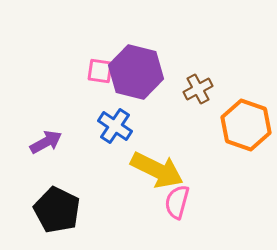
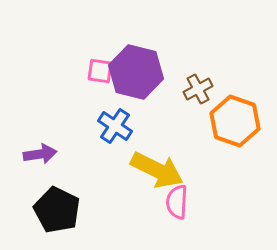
orange hexagon: moved 11 px left, 4 px up
purple arrow: moved 6 px left, 12 px down; rotated 20 degrees clockwise
pink semicircle: rotated 12 degrees counterclockwise
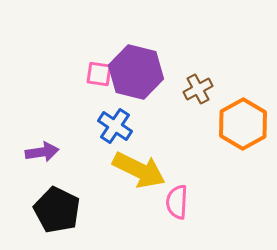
pink square: moved 1 px left, 3 px down
orange hexagon: moved 8 px right, 3 px down; rotated 12 degrees clockwise
purple arrow: moved 2 px right, 2 px up
yellow arrow: moved 18 px left
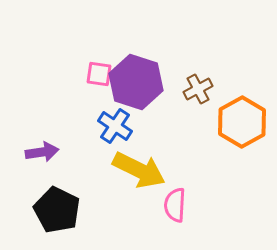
purple hexagon: moved 10 px down; rotated 4 degrees clockwise
orange hexagon: moved 1 px left, 2 px up
pink semicircle: moved 2 px left, 3 px down
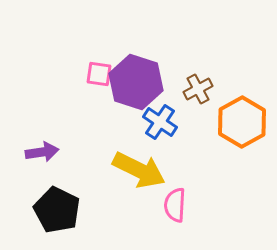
blue cross: moved 45 px right, 4 px up
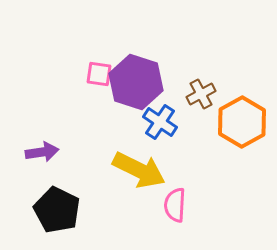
brown cross: moved 3 px right, 5 px down
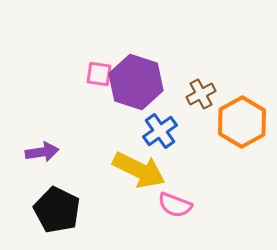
blue cross: moved 9 px down; rotated 20 degrees clockwise
pink semicircle: rotated 72 degrees counterclockwise
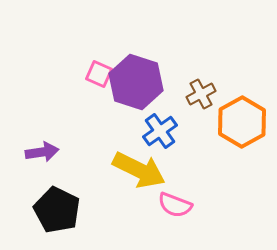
pink square: rotated 16 degrees clockwise
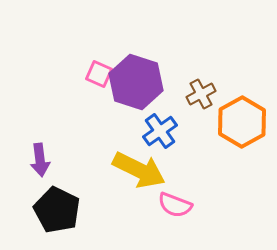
purple arrow: moved 2 px left, 8 px down; rotated 92 degrees clockwise
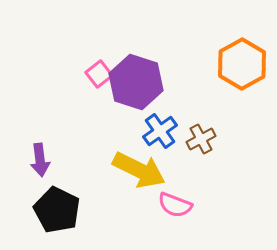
pink square: rotated 28 degrees clockwise
brown cross: moved 45 px down
orange hexagon: moved 58 px up
